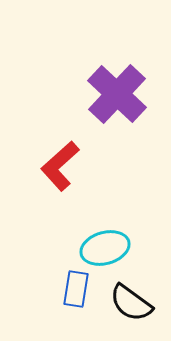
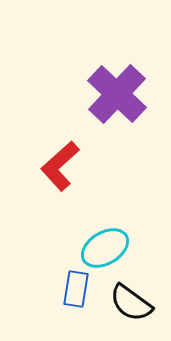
cyan ellipse: rotated 15 degrees counterclockwise
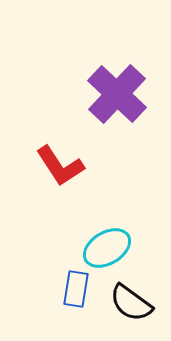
red L-shape: rotated 81 degrees counterclockwise
cyan ellipse: moved 2 px right
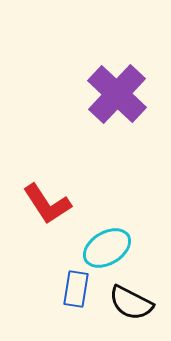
red L-shape: moved 13 px left, 38 px down
black semicircle: rotated 9 degrees counterclockwise
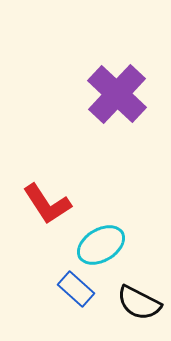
cyan ellipse: moved 6 px left, 3 px up
blue rectangle: rotated 57 degrees counterclockwise
black semicircle: moved 8 px right
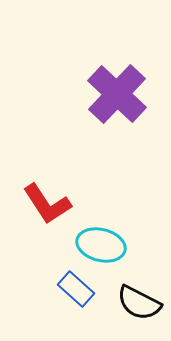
cyan ellipse: rotated 45 degrees clockwise
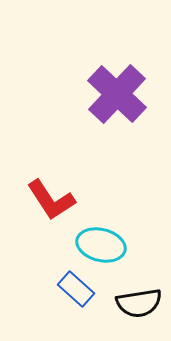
red L-shape: moved 4 px right, 4 px up
black semicircle: rotated 36 degrees counterclockwise
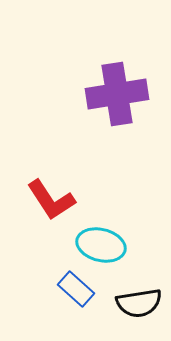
purple cross: rotated 38 degrees clockwise
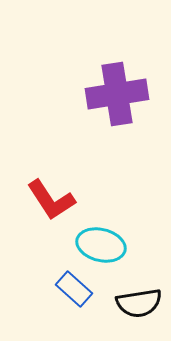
blue rectangle: moved 2 px left
